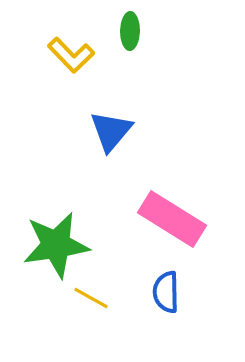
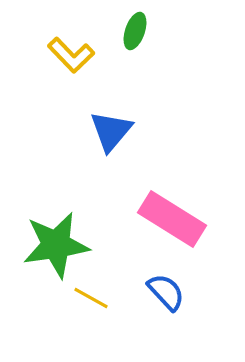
green ellipse: moved 5 px right; rotated 18 degrees clockwise
blue semicircle: rotated 138 degrees clockwise
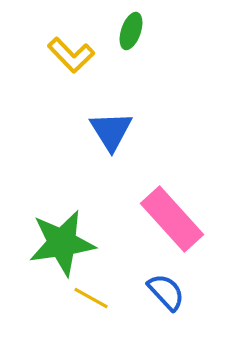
green ellipse: moved 4 px left
blue triangle: rotated 12 degrees counterclockwise
pink rectangle: rotated 16 degrees clockwise
green star: moved 6 px right, 2 px up
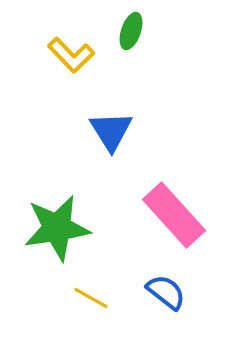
pink rectangle: moved 2 px right, 4 px up
green star: moved 5 px left, 15 px up
blue semicircle: rotated 9 degrees counterclockwise
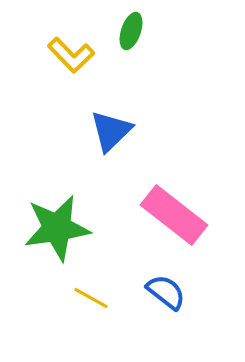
blue triangle: rotated 18 degrees clockwise
pink rectangle: rotated 10 degrees counterclockwise
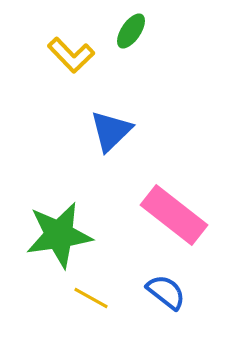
green ellipse: rotated 15 degrees clockwise
green star: moved 2 px right, 7 px down
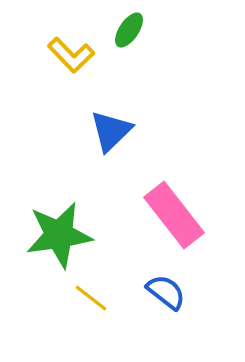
green ellipse: moved 2 px left, 1 px up
pink rectangle: rotated 14 degrees clockwise
yellow line: rotated 9 degrees clockwise
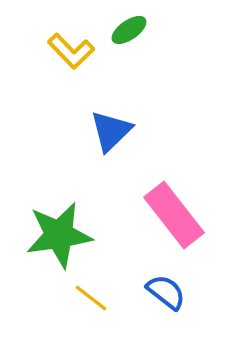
green ellipse: rotated 21 degrees clockwise
yellow L-shape: moved 4 px up
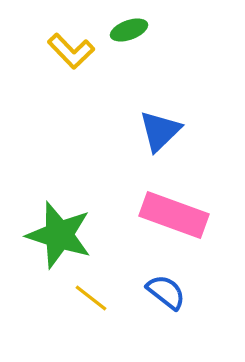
green ellipse: rotated 15 degrees clockwise
blue triangle: moved 49 px right
pink rectangle: rotated 32 degrees counterclockwise
green star: rotated 26 degrees clockwise
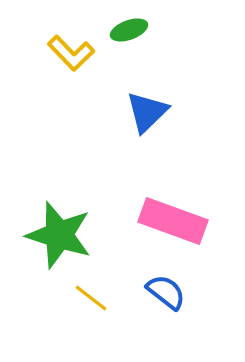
yellow L-shape: moved 2 px down
blue triangle: moved 13 px left, 19 px up
pink rectangle: moved 1 px left, 6 px down
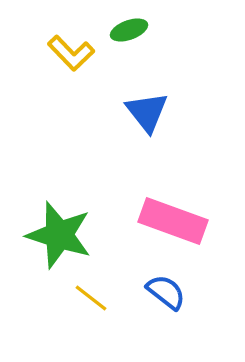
blue triangle: rotated 24 degrees counterclockwise
